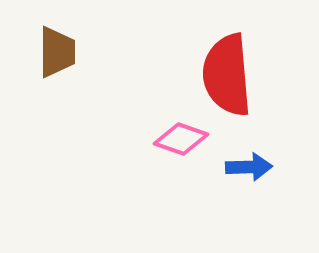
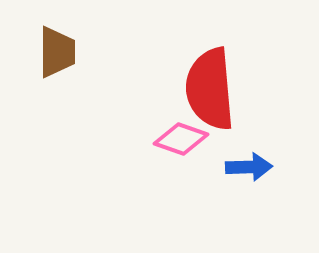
red semicircle: moved 17 px left, 14 px down
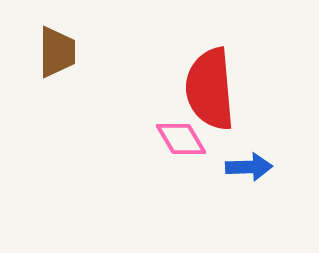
pink diamond: rotated 40 degrees clockwise
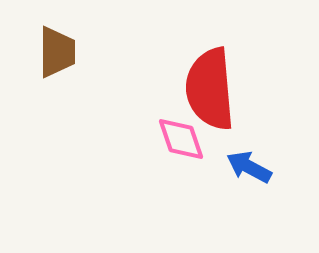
pink diamond: rotated 12 degrees clockwise
blue arrow: rotated 150 degrees counterclockwise
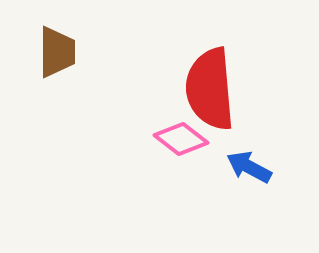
pink diamond: rotated 34 degrees counterclockwise
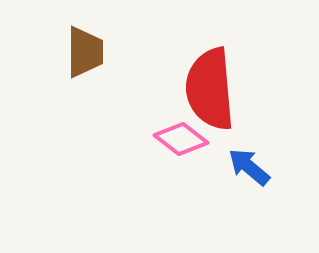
brown trapezoid: moved 28 px right
blue arrow: rotated 12 degrees clockwise
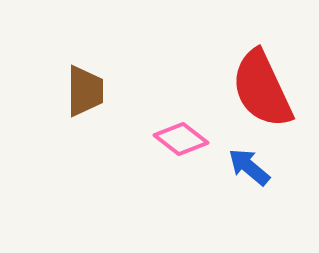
brown trapezoid: moved 39 px down
red semicircle: moved 52 px right; rotated 20 degrees counterclockwise
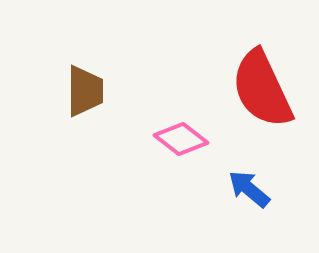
blue arrow: moved 22 px down
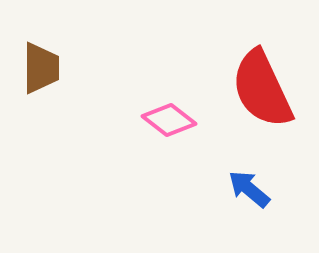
brown trapezoid: moved 44 px left, 23 px up
pink diamond: moved 12 px left, 19 px up
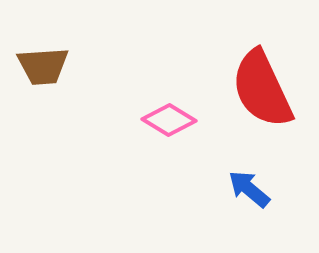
brown trapezoid: moved 2 px right, 2 px up; rotated 86 degrees clockwise
pink diamond: rotated 6 degrees counterclockwise
